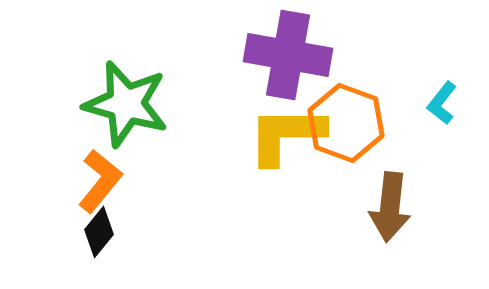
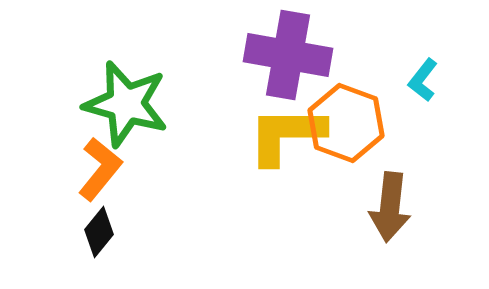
cyan L-shape: moved 19 px left, 23 px up
orange L-shape: moved 12 px up
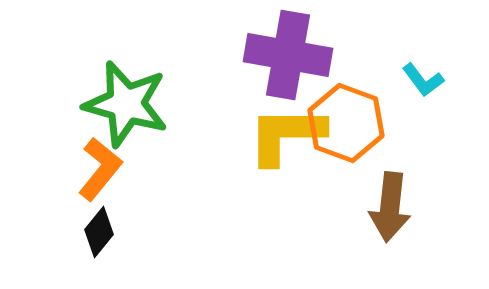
cyan L-shape: rotated 75 degrees counterclockwise
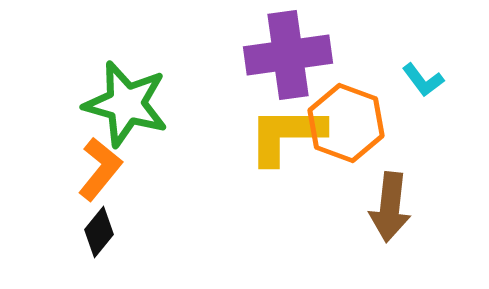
purple cross: rotated 18 degrees counterclockwise
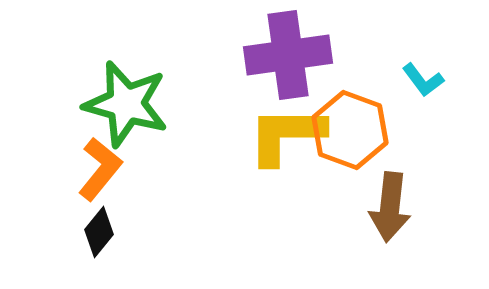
orange hexagon: moved 4 px right, 7 px down
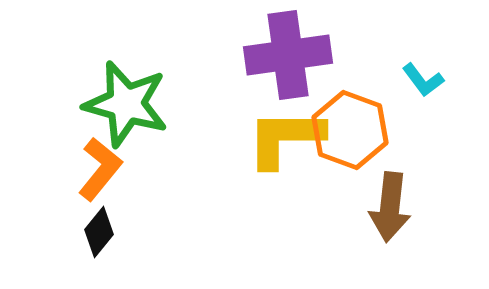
yellow L-shape: moved 1 px left, 3 px down
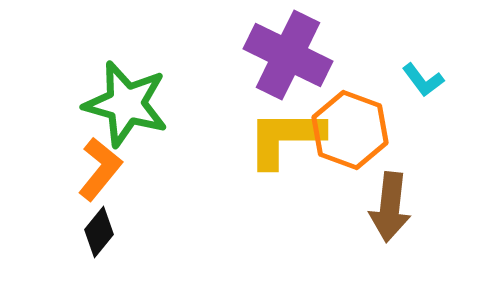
purple cross: rotated 34 degrees clockwise
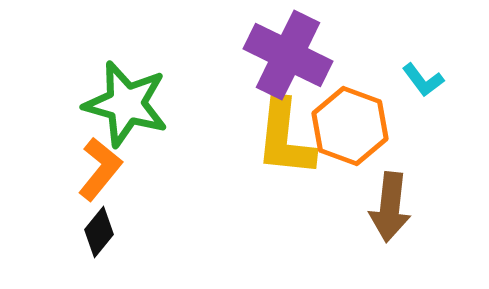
orange hexagon: moved 4 px up
yellow L-shape: rotated 84 degrees counterclockwise
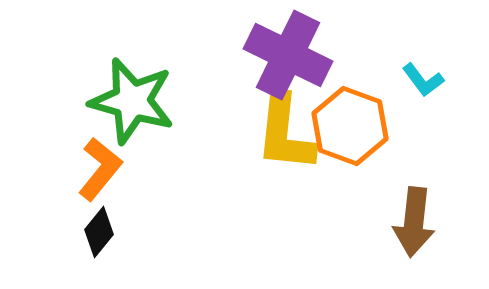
green star: moved 6 px right, 3 px up
yellow L-shape: moved 5 px up
brown arrow: moved 24 px right, 15 px down
